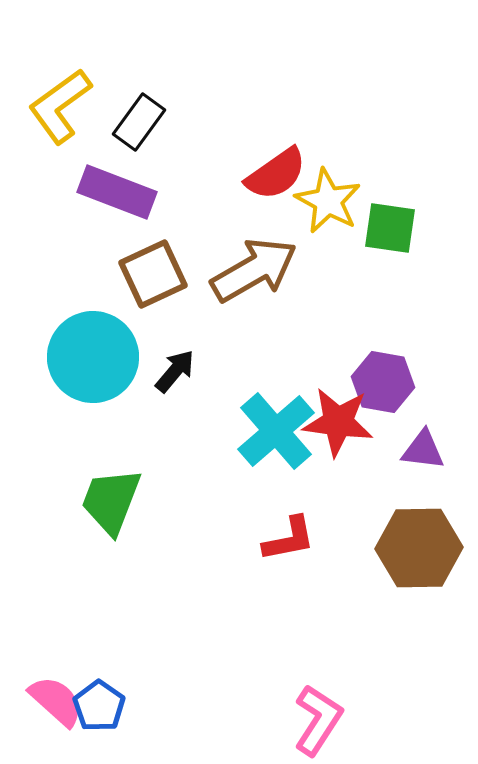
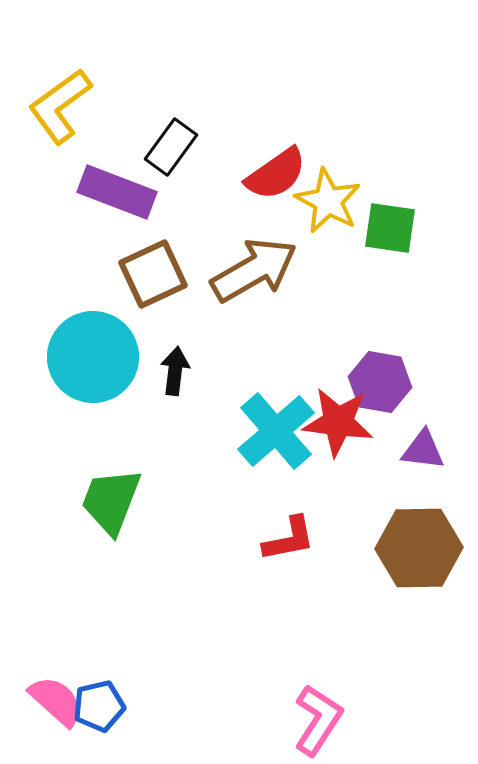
black rectangle: moved 32 px right, 25 px down
black arrow: rotated 33 degrees counterclockwise
purple hexagon: moved 3 px left
blue pentagon: rotated 24 degrees clockwise
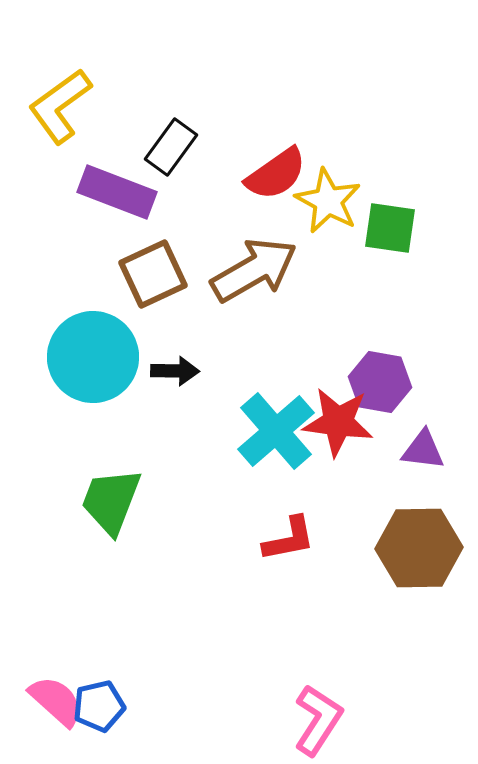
black arrow: rotated 84 degrees clockwise
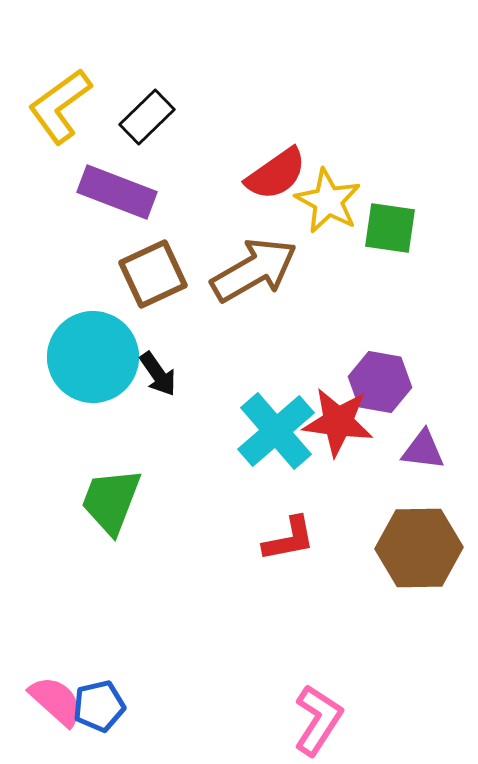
black rectangle: moved 24 px left, 30 px up; rotated 10 degrees clockwise
black arrow: moved 17 px left, 3 px down; rotated 54 degrees clockwise
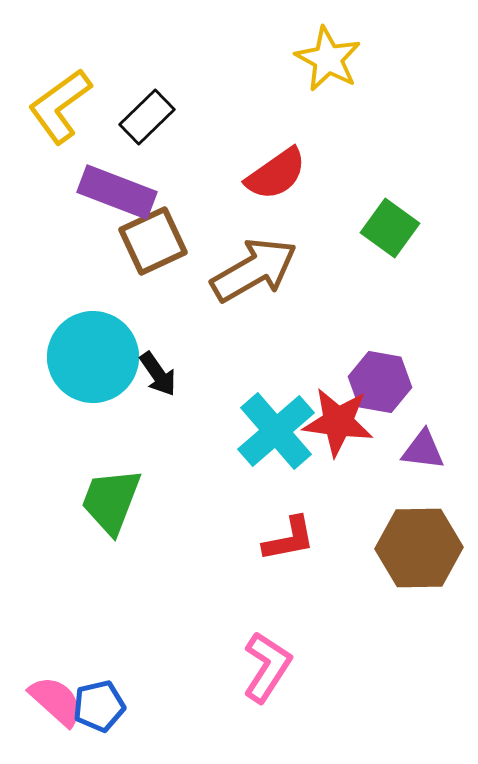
yellow star: moved 142 px up
green square: rotated 28 degrees clockwise
brown square: moved 33 px up
pink L-shape: moved 51 px left, 53 px up
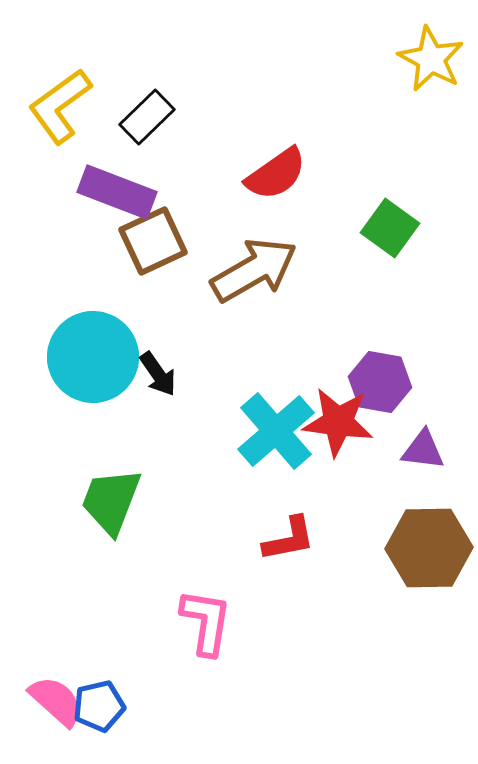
yellow star: moved 103 px right
brown hexagon: moved 10 px right
pink L-shape: moved 61 px left, 45 px up; rotated 24 degrees counterclockwise
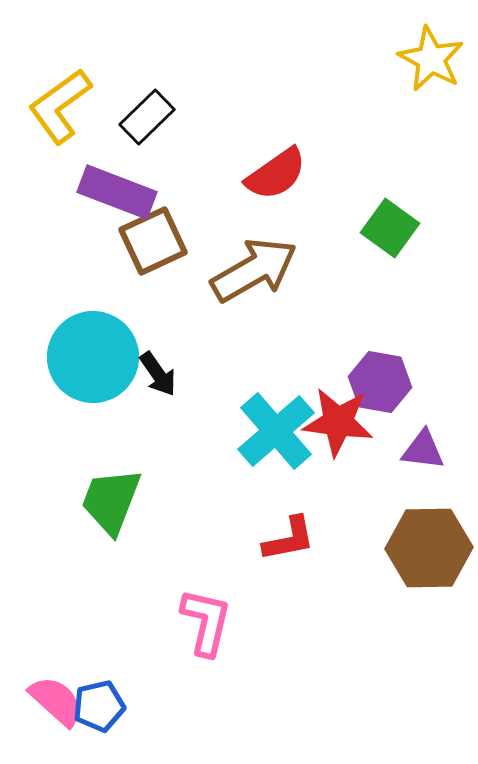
pink L-shape: rotated 4 degrees clockwise
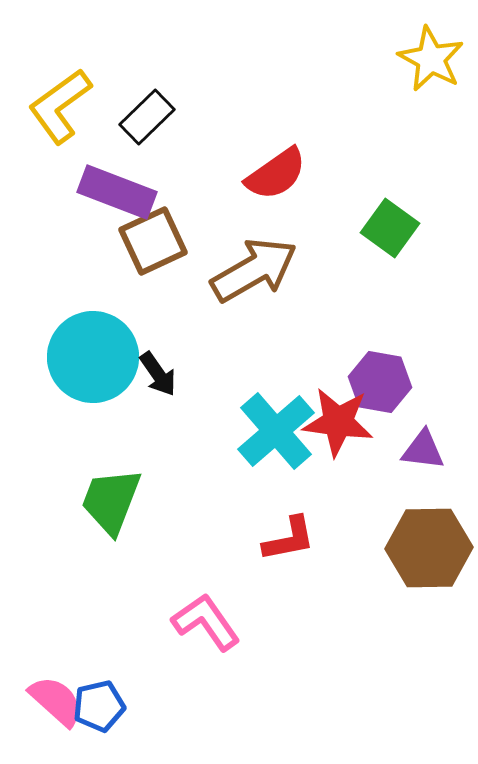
pink L-shape: rotated 48 degrees counterclockwise
